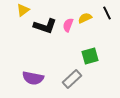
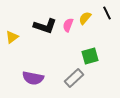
yellow triangle: moved 11 px left, 27 px down
yellow semicircle: rotated 24 degrees counterclockwise
gray rectangle: moved 2 px right, 1 px up
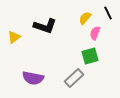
black line: moved 1 px right
pink semicircle: moved 27 px right, 8 px down
yellow triangle: moved 2 px right
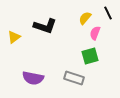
gray rectangle: rotated 60 degrees clockwise
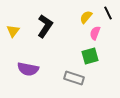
yellow semicircle: moved 1 px right, 1 px up
black L-shape: rotated 75 degrees counterclockwise
yellow triangle: moved 1 px left, 6 px up; rotated 16 degrees counterclockwise
purple semicircle: moved 5 px left, 9 px up
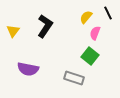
green square: rotated 36 degrees counterclockwise
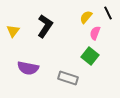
purple semicircle: moved 1 px up
gray rectangle: moved 6 px left
